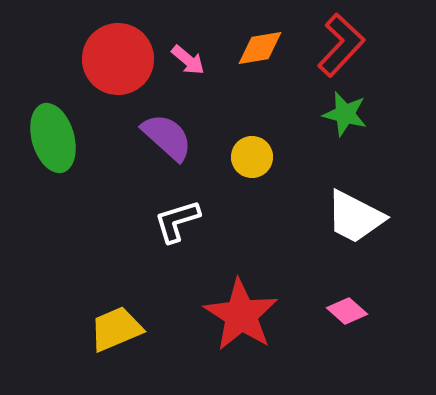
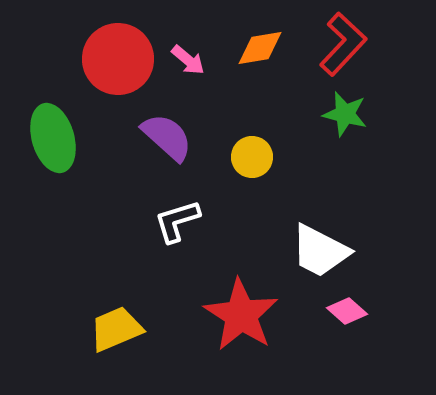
red L-shape: moved 2 px right, 1 px up
white trapezoid: moved 35 px left, 34 px down
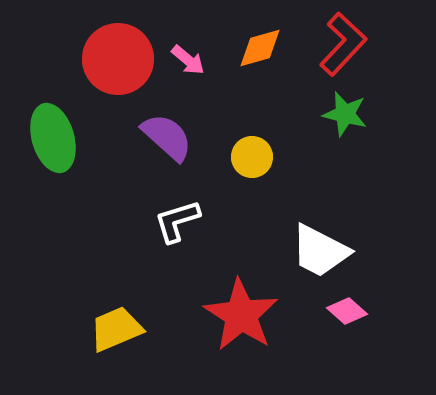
orange diamond: rotated 6 degrees counterclockwise
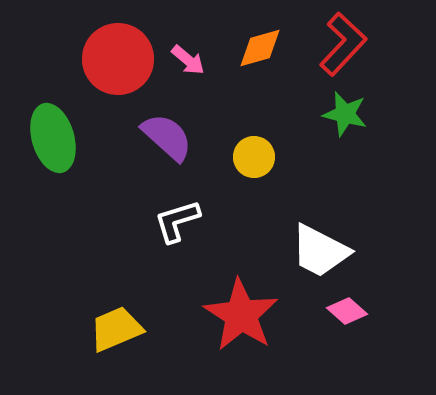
yellow circle: moved 2 px right
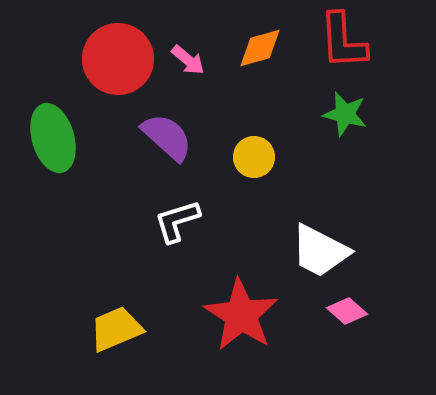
red L-shape: moved 3 px up; rotated 134 degrees clockwise
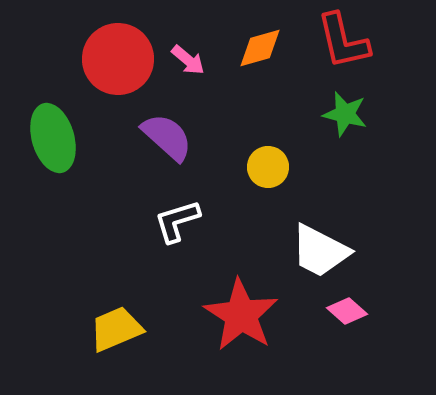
red L-shape: rotated 10 degrees counterclockwise
yellow circle: moved 14 px right, 10 px down
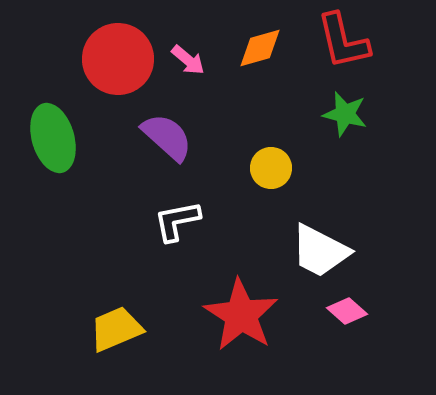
yellow circle: moved 3 px right, 1 px down
white L-shape: rotated 6 degrees clockwise
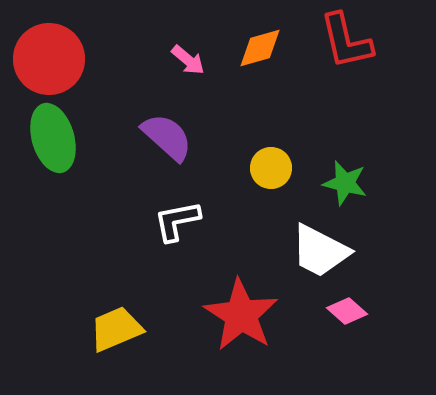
red L-shape: moved 3 px right
red circle: moved 69 px left
green star: moved 69 px down
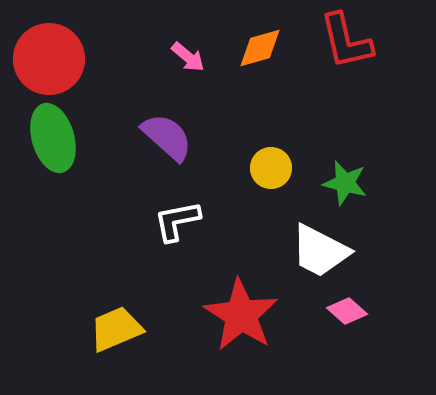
pink arrow: moved 3 px up
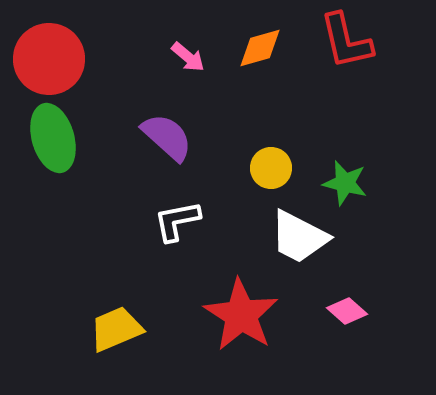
white trapezoid: moved 21 px left, 14 px up
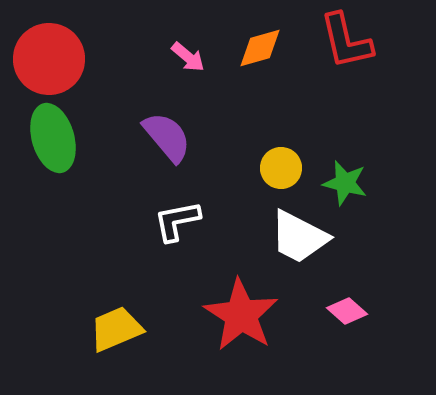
purple semicircle: rotated 8 degrees clockwise
yellow circle: moved 10 px right
